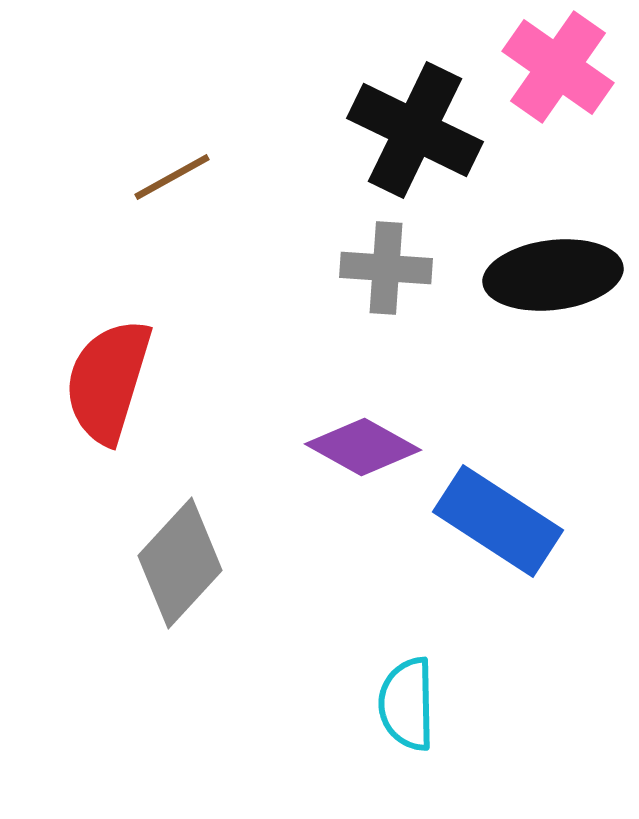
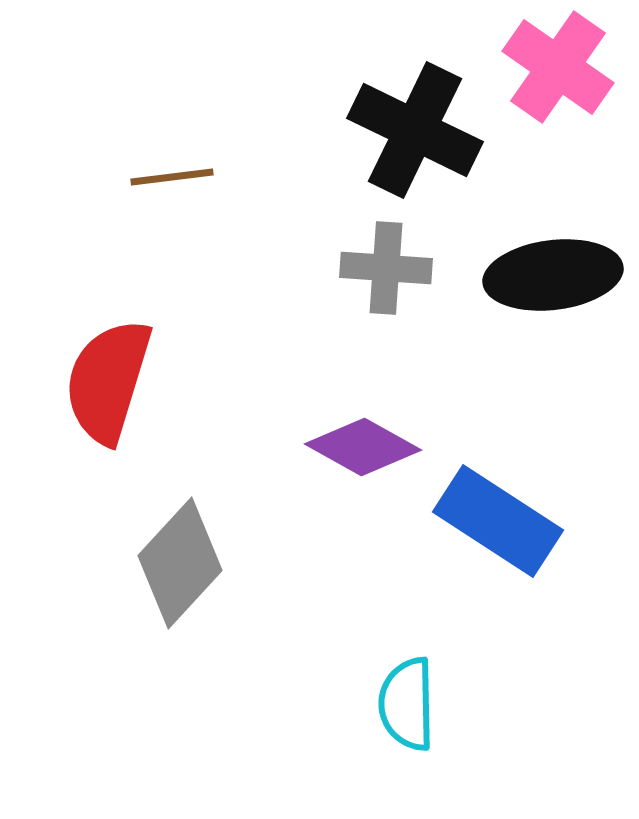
brown line: rotated 22 degrees clockwise
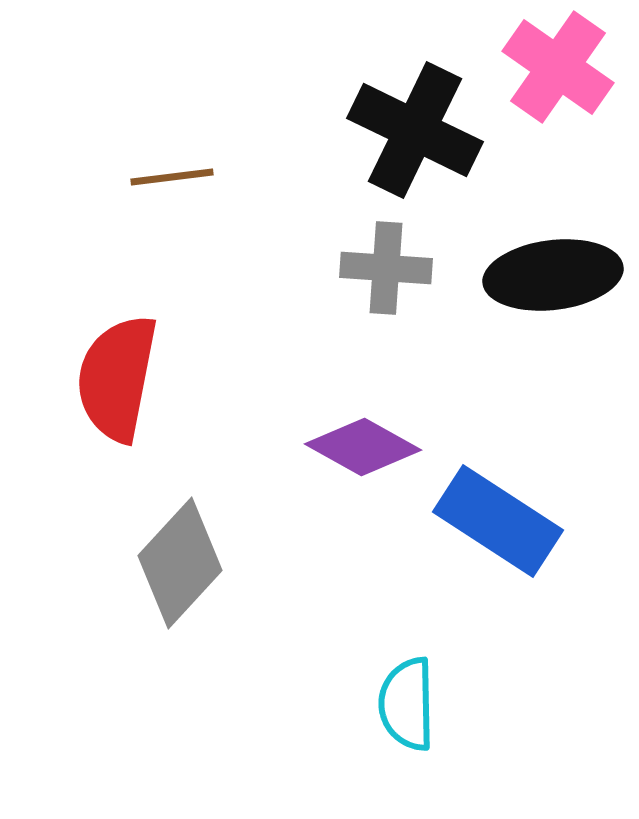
red semicircle: moved 9 px right, 3 px up; rotated 6 degrees counterclockwise
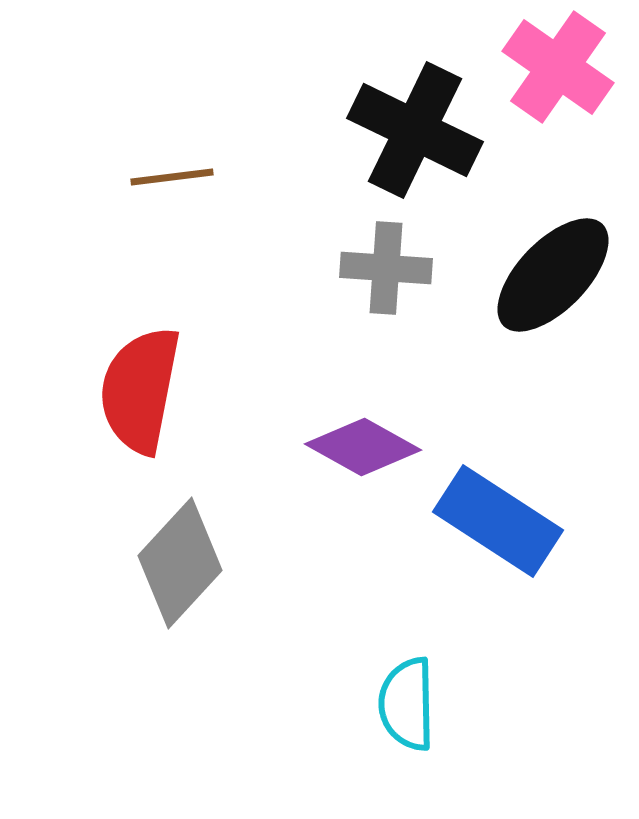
black ellipse: rotated 39 degrees counterclockwise
red semicircle: moved 23 px right, 12 px down
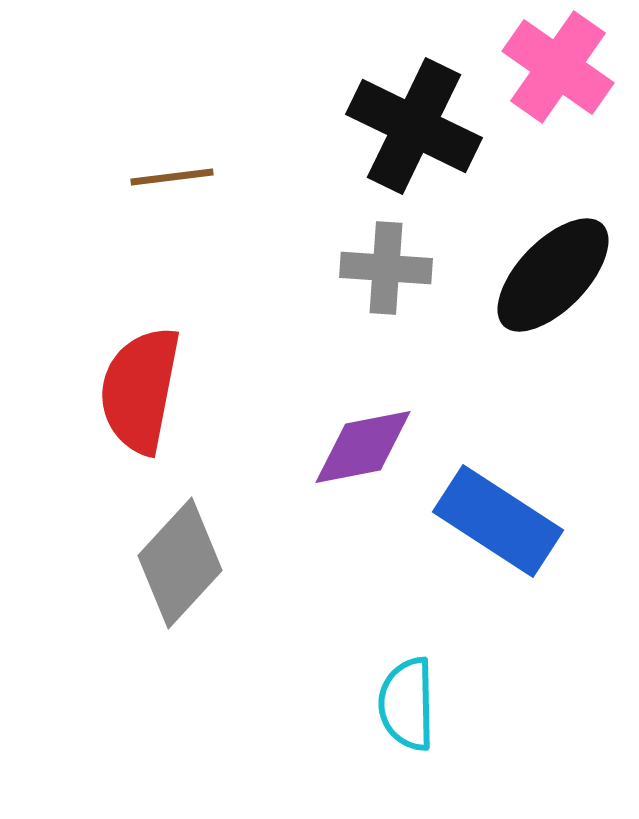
black cross: moved 1 px left, 4 px up
purple diamond: rotated 40 degrees counterclockwise
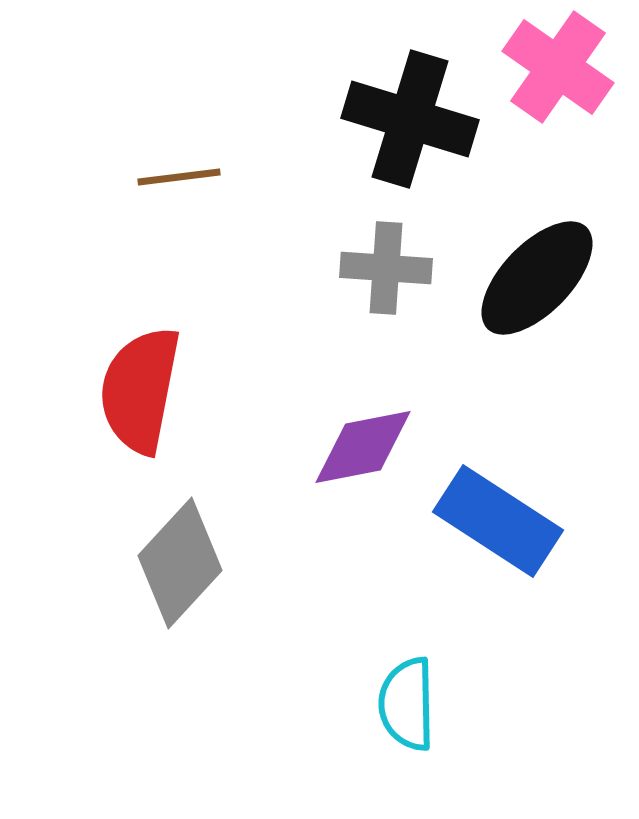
black cross: moved 4 px left, 7 px up; rotated 9 degrees counterclockwise
brown line: moved 7 px right
black ellipse: moved 16 px left, 3 px down
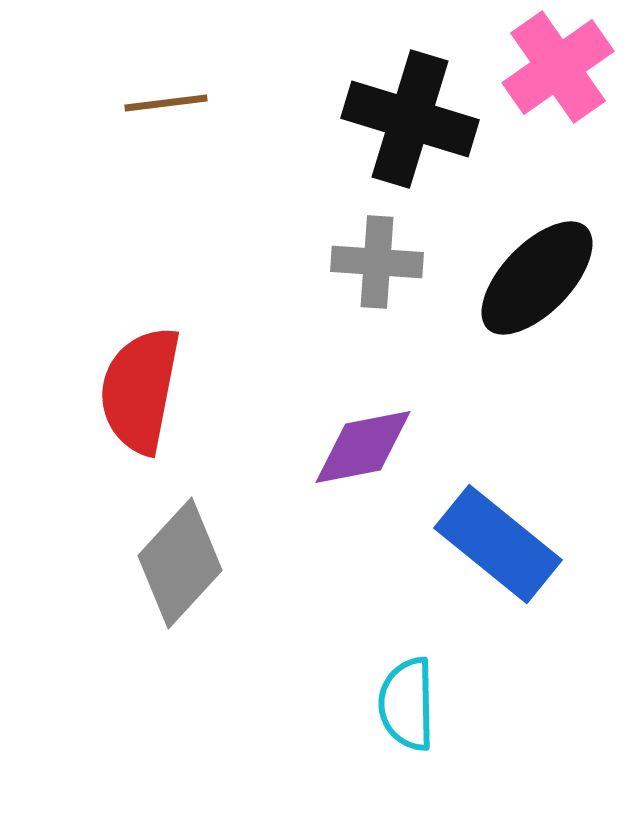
pink cross: rotated 20 degrees clockwise
brown line: moved 13 px left, 74 px up
gray cross: moved 9 px left, 6 px up
blue rectangle: moved 23 px down; rotated 6 degrees clockwise
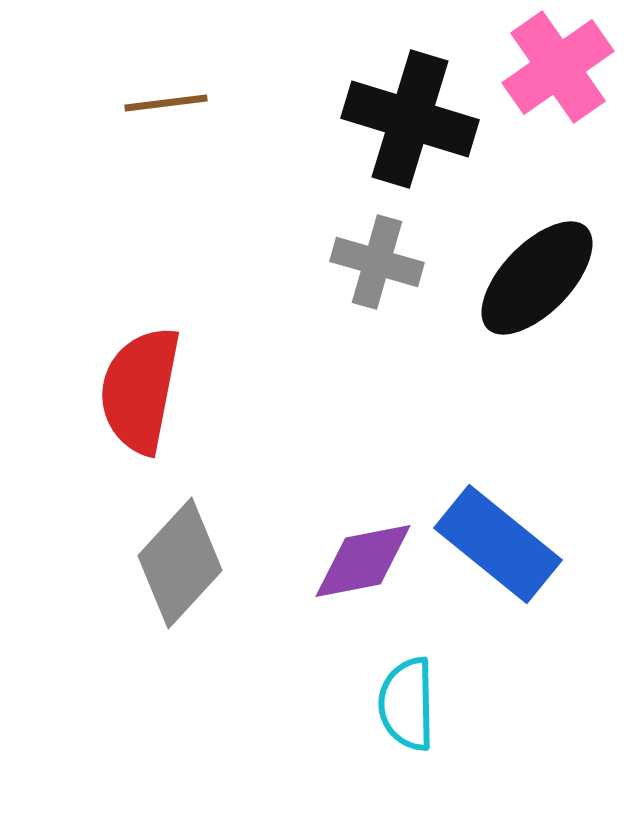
gray cross: rotated 12 degrees clockwise
purple diamond: moved 114 px down
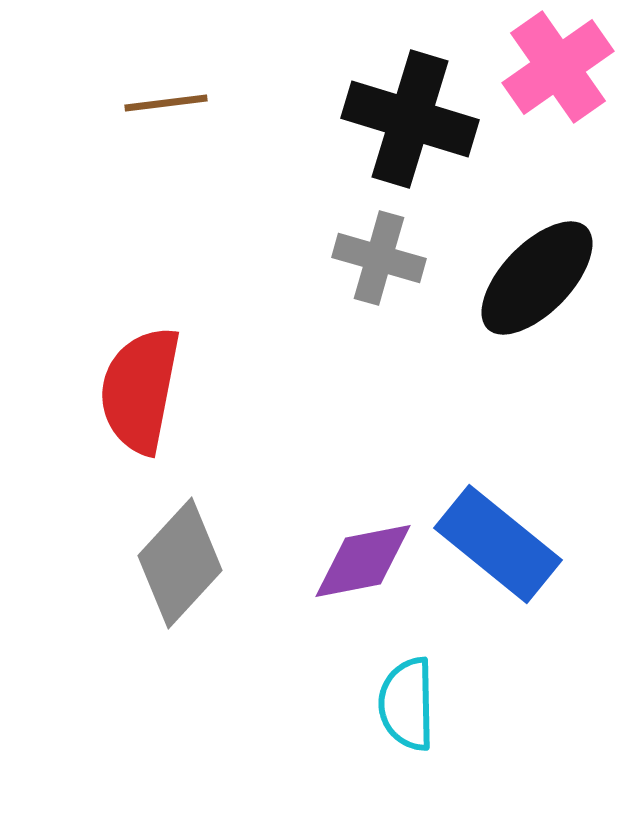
gray cross: moved 2 px right, 4 px up
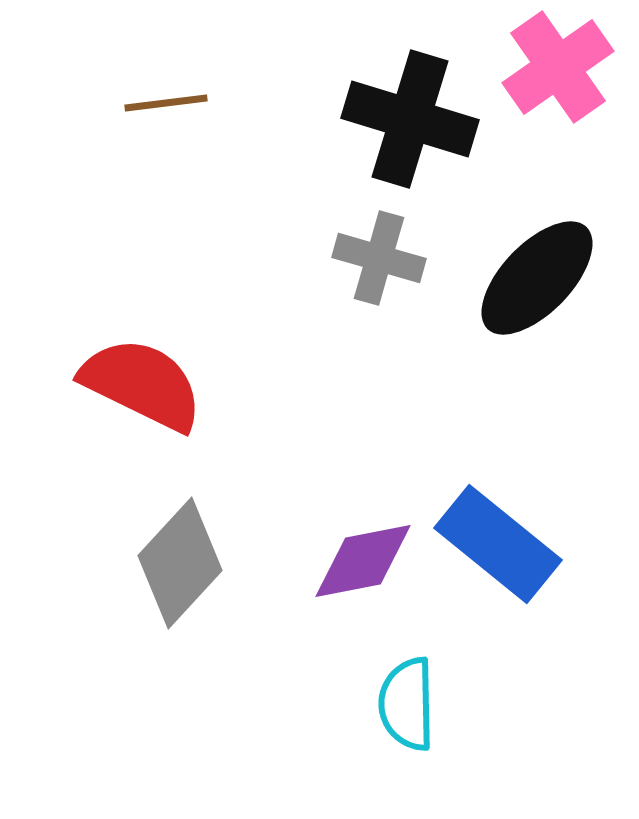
red semicircle: moved 2 px right, 6 px up; rotated 105 degrees clockwise
